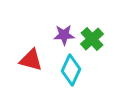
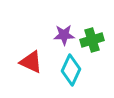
green cross: moved 1 px down; rotated 25 degrees clockwise
red triangle: moved 2 px down; rotated 10 degrees clockwise
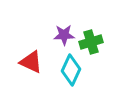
green cross: moved 1 px left, 2 px down
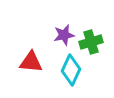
purple star: rotated 10 degrees counterclockwise
red triangle: rotated 20 degrees counterclockwise
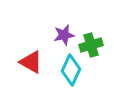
green cross: moved 3 px down
red triangle: rotated 25 degrees clockwise
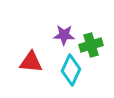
purple star: rotated 15 degrees clockwise
red triangle: rotated 25 degrees counterclockwise
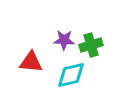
purple star: moved 5 px down
cyan diamond: moved 5 px down; rotated 52 degrees clockwise
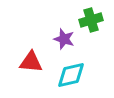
purple star: moved 1 px up; rotated 15 degrees clockwise
green cross: moved 25 px up
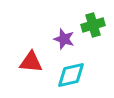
green cross: moved 2 px right, 5 px down
